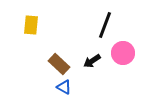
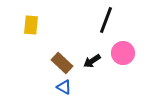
black line: moved 1 px right, 5 px up
brown rectangle: moved 3 px right, 1 px up
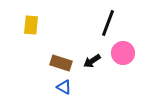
black line: moved 2 px right, 3 px down
brown rectangle: moved 1 px left; rotated 25 degrees counterclockwise
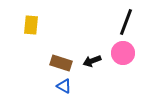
black line: moved 18 px right, 1 px up
black arrow: rotated 12 degrees clockwise
blue triangle: moved 1 px up
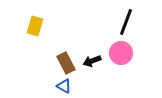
yellow rectangle: moved 4 px right, 1 px down; rotated 12 degrees clockwise
pink circle: moved 2 px left
brown rectangle: moved 5 px right; rotated 45 degrees clockwise
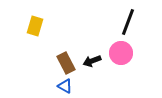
black line: moved 2 px right
blue triangle: moved 1 px right
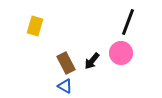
black arrow: rotated 30 degrees counterclockwise
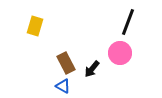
pink circle: moved 1 px left
black arrow: moved 8 px down
blue triangle: moved 2 px left
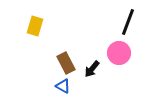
pink circle: moved 1 px left
